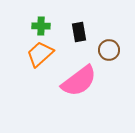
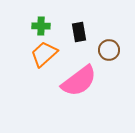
orange trapezoid: moved 4 px right
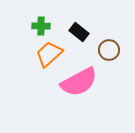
black rectangle: rotated 42 degrees counterclockwise
orange trapezoid: moved 5 px right
pink semicircle: moved 1 px down; rotated 9 degrees clockwise
